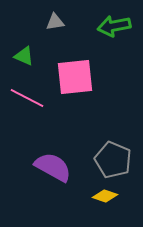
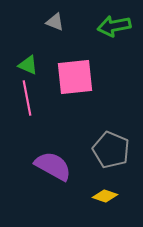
gray triangle: rotated 30 degrees clockwise
green triangle: moved 4 px right, 9 px down
pink line: rotated 52 degrees clockwise
gray pentagon: moved 2 px left, 10 px up
purple semicircle: moved 1 px up
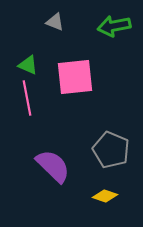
purple semicircle: rotated 15 degrees clockwise
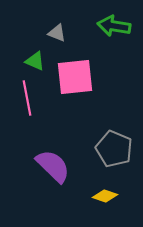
gray triangle: moved 2 px right, 11 px down
green arrow: rotated 20 degrees clockwise
green triangle: moved 7 px right, 4 px up
gray pentagon: moved 3 px right, 1 px up
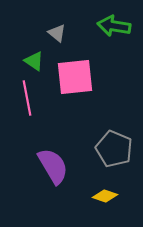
gray triangle: rotated 18 degrees clockwise
green triangle: moved 1 px left; rotated 10 degrees clockwise
purple semicircle: rotated 15 degrees clockwise
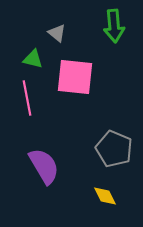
green arrow: rotated 104 degrees counterclockwise
green triangle: moved 1 px left, 2 px up; rotated 20 degrees counterclockwise
pink square: rotated 12 degrees clockwise
purple semicircle: moved 9 px left
yellow diamond: rotated 45 degrees clockwise
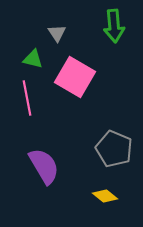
gray triangle: rotated 18 degrees clockwise
pink square: rotated 24 degrees clockwise
yellow diamond: rotated 25 degrees counterclockwise
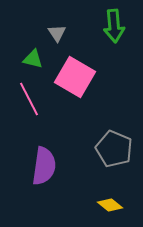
pink line: moved 2 px right, 1 px down; rotated 16 degrees counterclockwise
purple semicircle: rotated 39 degrees clockwise
yellow diamond: moved 5 px right, 9 px down
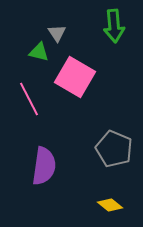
green triangle: moved 6 px right, 7 px up
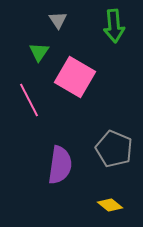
gray triangle: moved 1 px right, 13 px up
green triangle: rotated 50 degrees clockwise
pink line: moved 1 px down
purple semicircle: moved 16 px right, 1 px up
